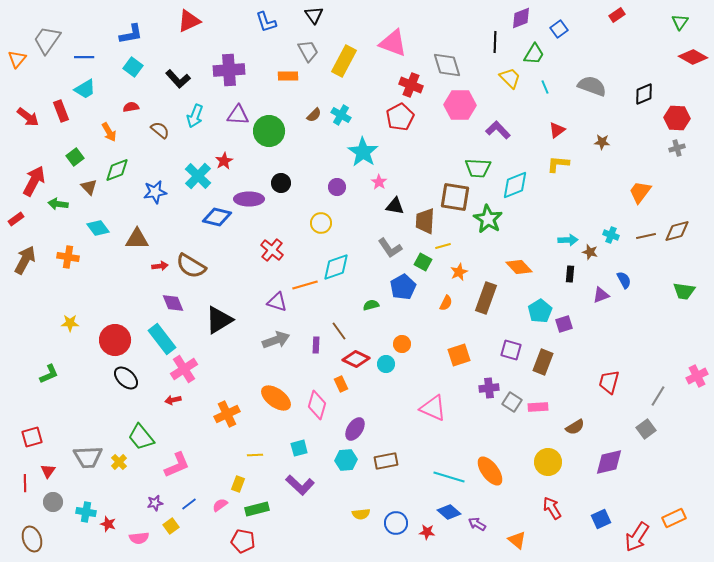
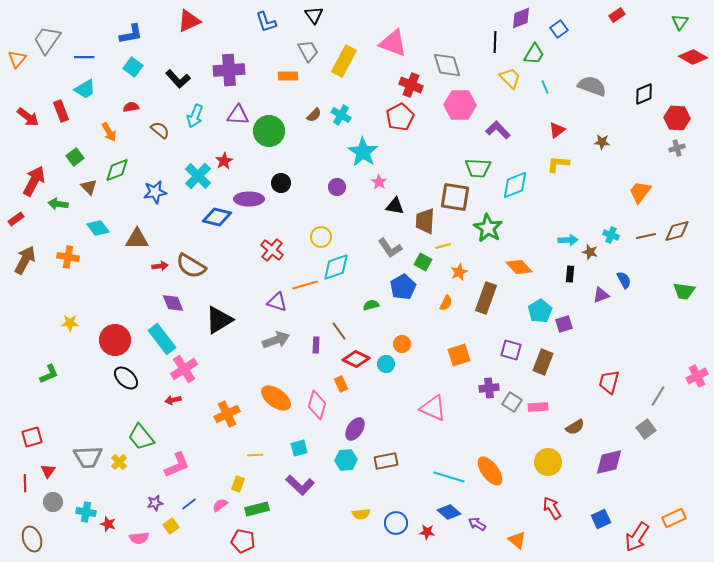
green star at (488, 219): moved 9 px down
yellow circle at (321, 223): moved 14 px down
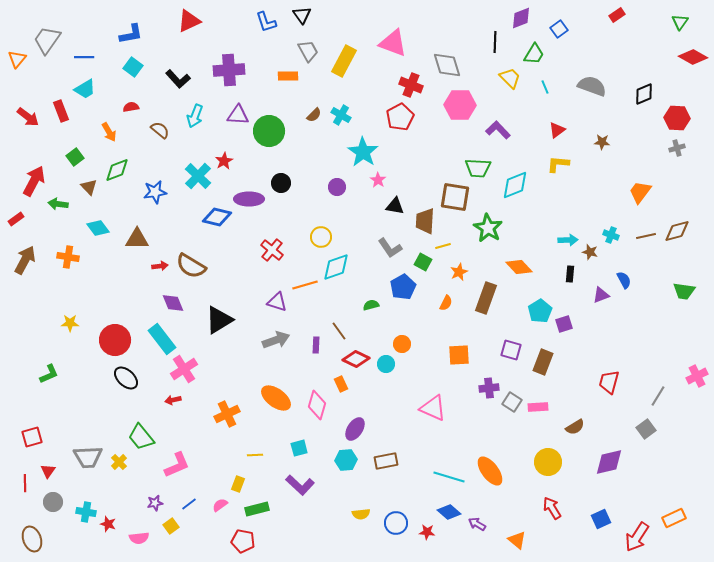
black triangle at (314, 15): moved 12 px left
pink star at (379, 182): moved 1 px left, 2 px up
orange square at (459, 355): rotated 15 degrees clockwise
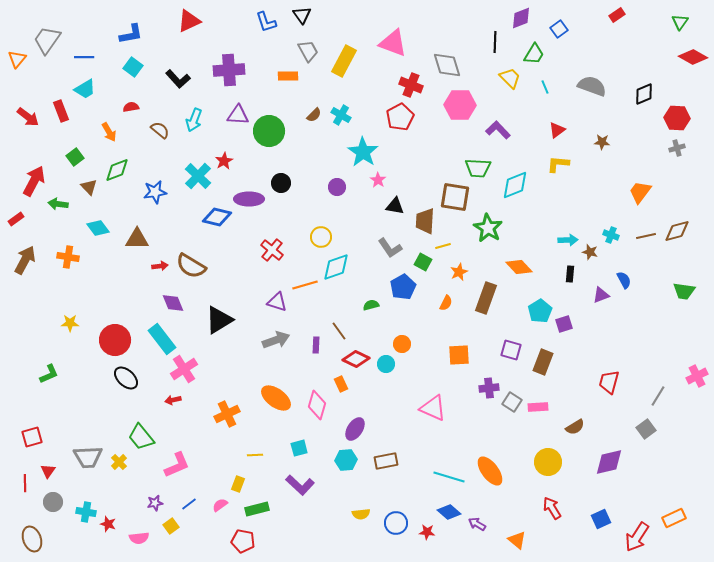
cyan arrow at (195, 116): moved 1 px left, 4 px down
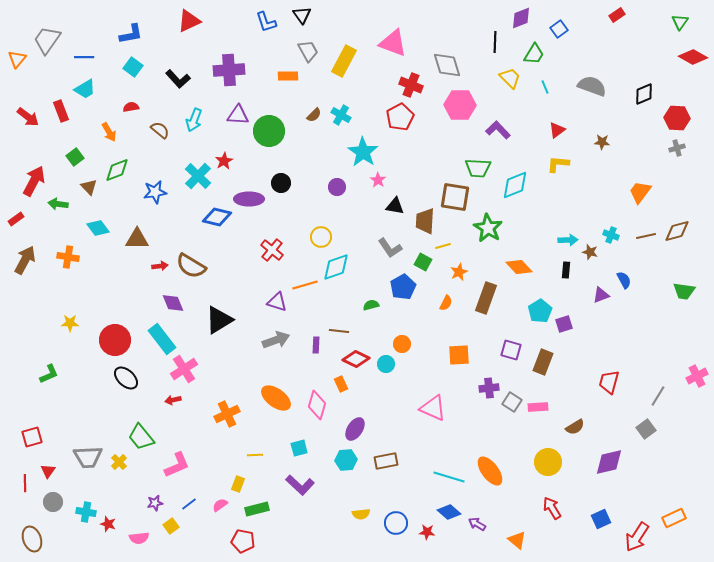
black rectangle at (570, 274): moved 4 px left, 4 px up
brown line at (339, 331): rotated 48 degrees counterclockwise
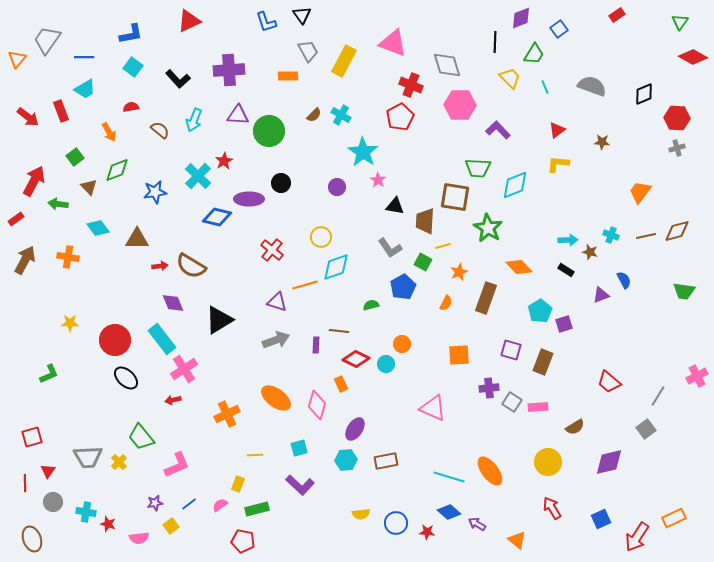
black rectangle at (566, 270): rotated 63 degrees counterclockwise
red trapezoid at (609, 382): rotated 65 degrees counterclockwise
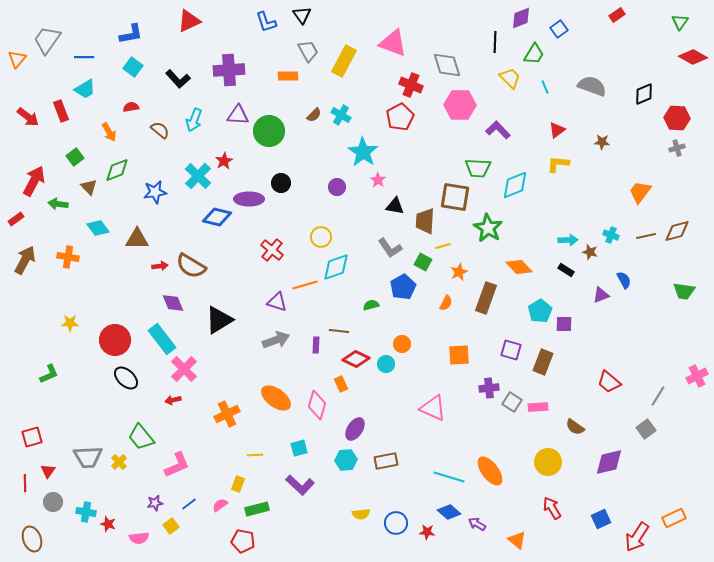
purple square at (564, 324): rotated 18 degrees clockwise
pink cross at (184, 369): rotated 12 degrees counterclockwise
brown semicircle at (575, 427): rotated 66 degrees clockwise
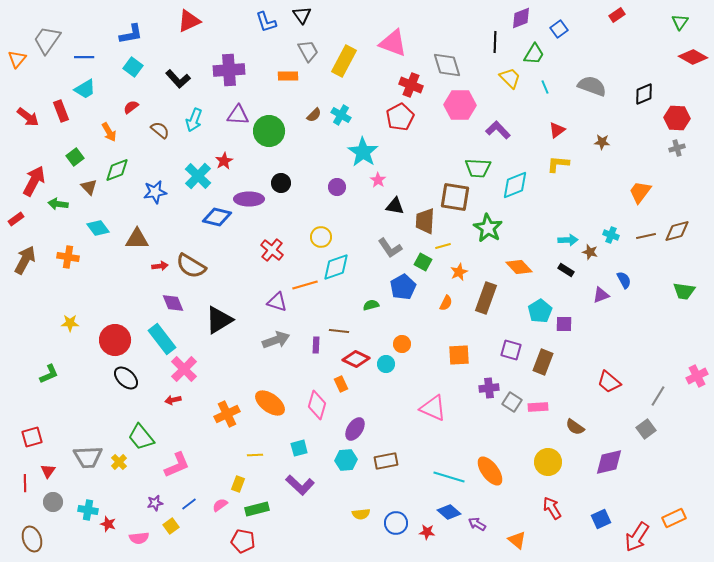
red semicircle at (131, 107): rotated 28 degrees counterclockwise
orange ellipse at (276, 398): moved 6 px left, 5 px down
cyan cross at (86, 512): moved 2 px right, 2 px up
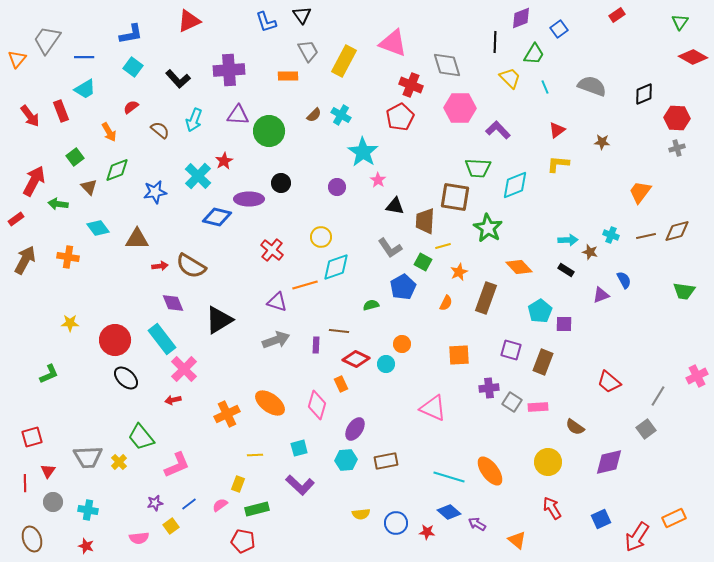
pink hexagon at (460, 105): moved 3 px down
red arrow at (28, 117): moved 2 px right, 1 px up; rotated 15 degrees clockwise
red star at (108, 524): moved 22 px left, 22 px down
